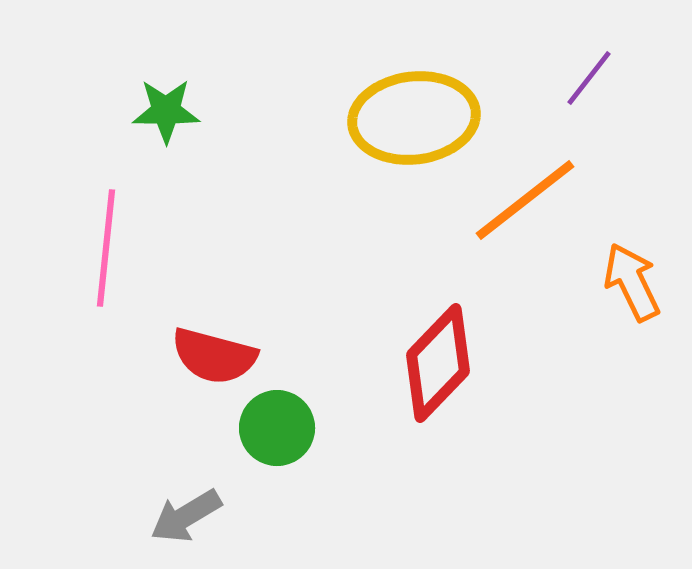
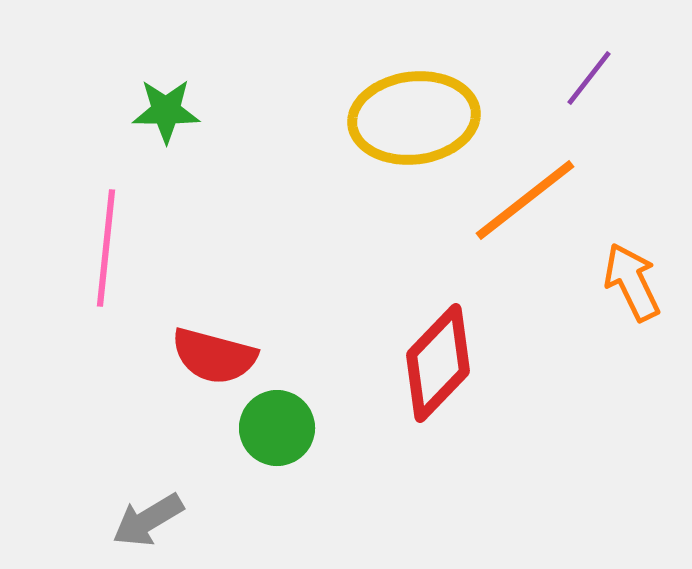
gray arrow: moved 38 px left, 4 px down
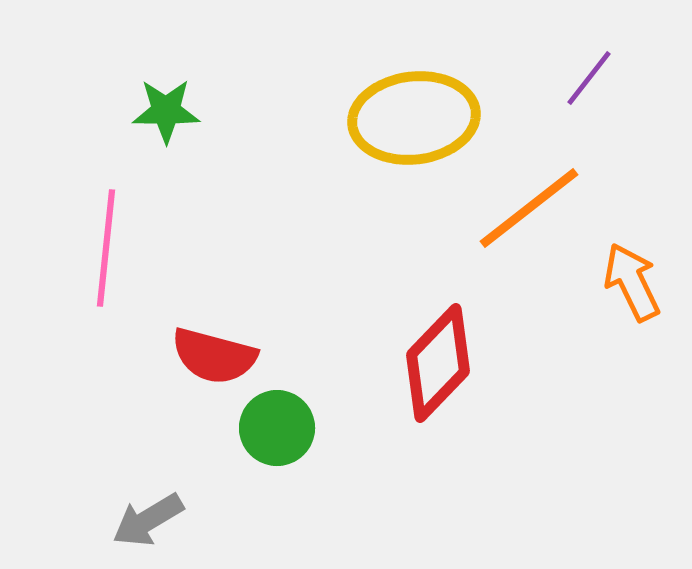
orange line: moved 4 px right, 8 px down
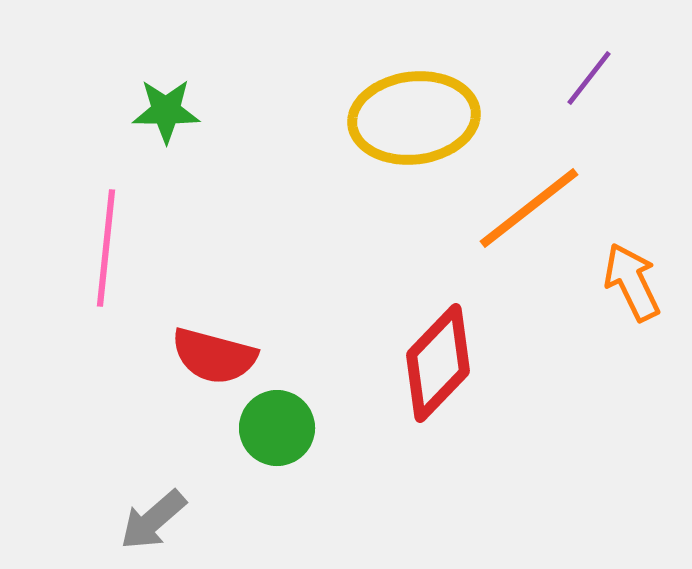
gray arrow: moved 5 px right; rotated 10 degrees counterclockwise
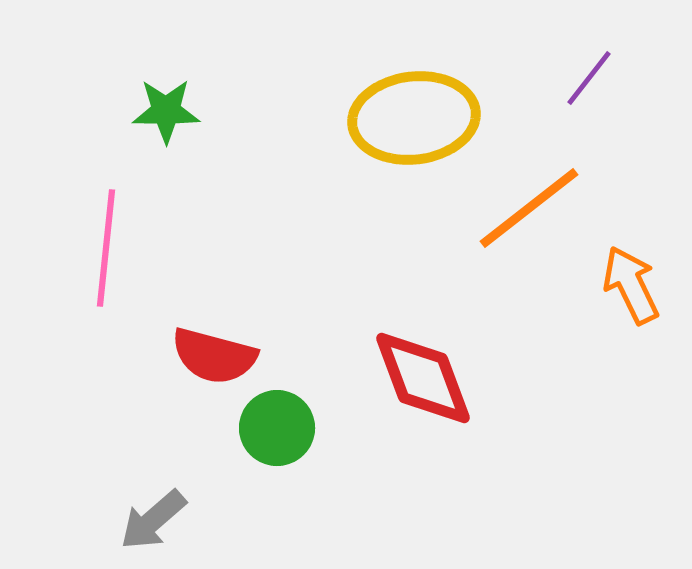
orange arrow: moved 1 px left, 3 px down
red diamond: moved 15 px left, 15 px down; rotated 64 degrees counterclockwise
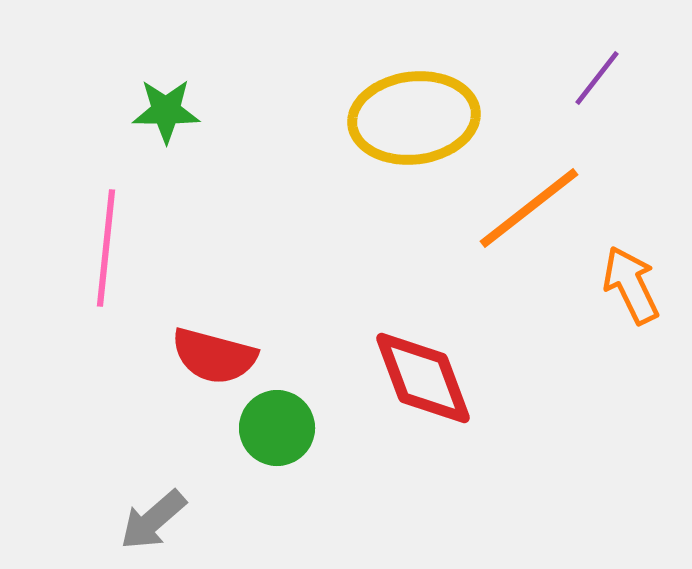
purple line: moved 8 px right
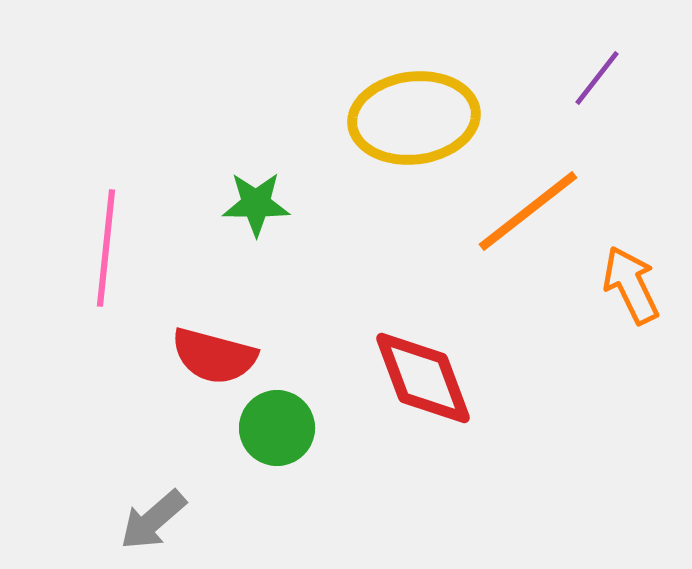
green star: moved 90 px right, 93 px down
orange line: moved 1 px left, 3 px down
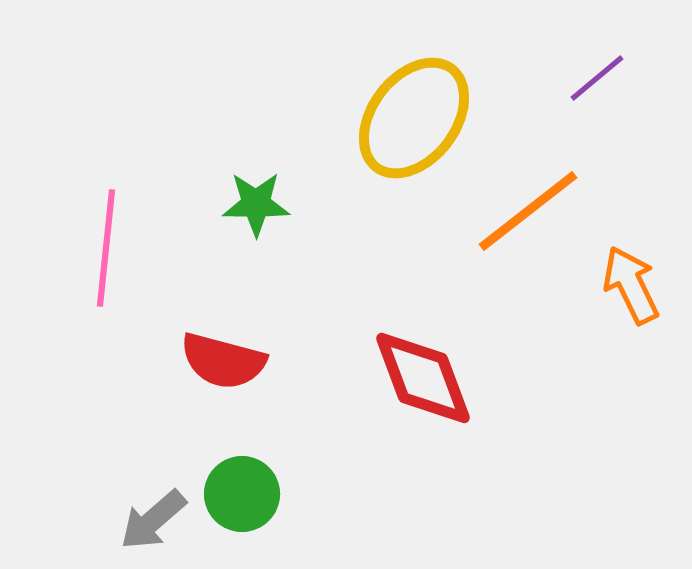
purple line: rotated 12 degrees clockwise
yellow ellipse: rotated 46 degrees counterclockwise
red semicircle: moved 9 px right, 5 px down
green circle: moved 35 px left, 66 px down
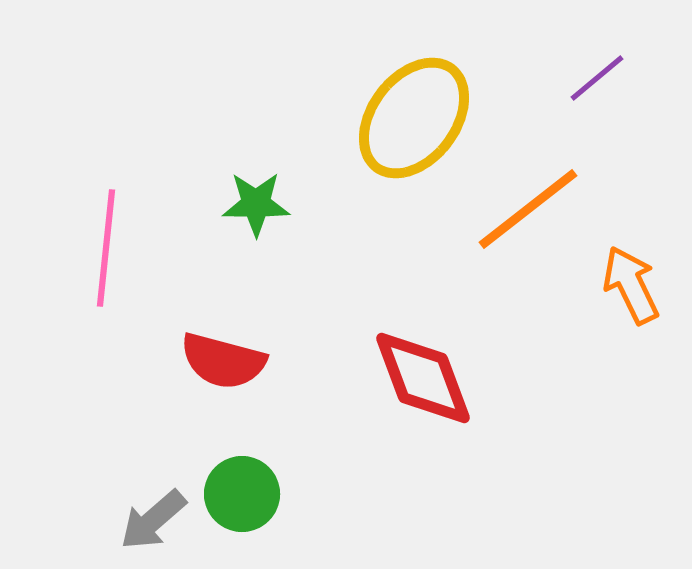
orange line: moved 2 px up
